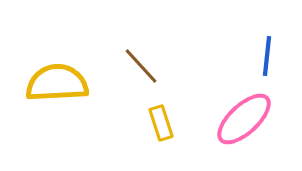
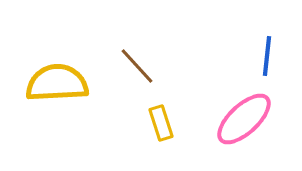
brown line: moved 4 px left
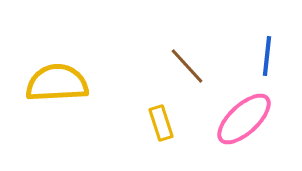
brown line: moved 50 px right
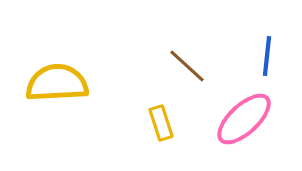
brown line: rotated 6 degrees counterclockwise
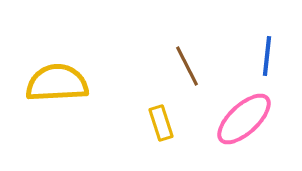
brown line: rotated 21 degrees clockwise
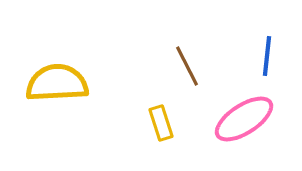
pink ellipse: rotated 10 degrees clockwise
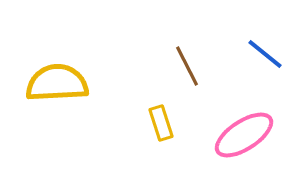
blue line: moved 2 px left, 2 px up; rotated 57 degrees counterclockwise
pink ellipse: moved 16 px down
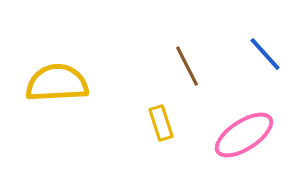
blue line: rotated 9 degrees clockwise
